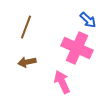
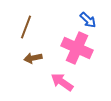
brown arrow: moved 6 px right, 4 px up
pink arrow: rotated 30 degrees counterclockwise
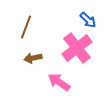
pink cross: rotated 28 degrees clockwise
pink arrow: moved 3 px left
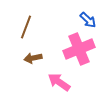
pink cross: moved 2 px right, 1 px down; rotated 16 degrees clockwise
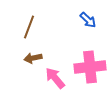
brown line: moved 3 px right
pink cross: moved 11 px right, 18 px down; rotated 16 degrees clockwise
pink arrow: moved 4 px left, 4 px up; rotated 15 degrees clockwise
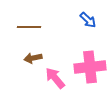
brown line: rotated 70 degrees clockwise
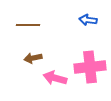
blue arrow: rotated 144 degrees clockwise
brown line: moved 1 px left, 2 px up
pink arrow: rotated 35 degrees counterclockwise
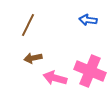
brown line: rotated 65 degrees counterclockwise
pink cross: moved 4 px down; rotated 28 degrees clockwise
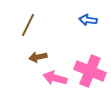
brown arrow: moved 5 px right, 1 px up
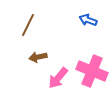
blue arrow: rotated 12 degrees clockwise
pink cross: moved 2 px right
pink arrow: moved 3 px right; rotated 65 degrees counterclockwise
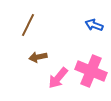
blue arrow: moved 6 px right, 5 px down
pink cross: moved 1 px left
